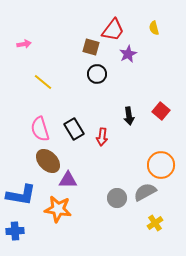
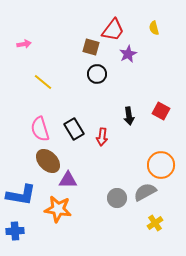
red square: rotated 12 degrees counterclockwise
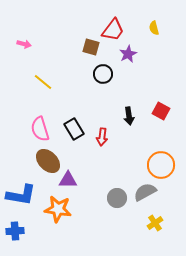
pink arrow: rotated 24 degrees clockwise
black circle: moved 6 px right
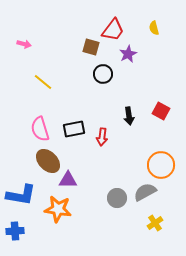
black rectangle: rotated 70 degrees counterclockwise
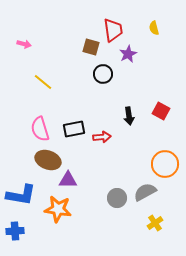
red trapezoid: rotated 45 degrees counterclockwise
red arrow: rotated 102 degrees counterclockwise
brown ellipse: moved 1 px up; rotated 25 degrees counterclockwise
orange circle: moved 4 px right, 1 px up
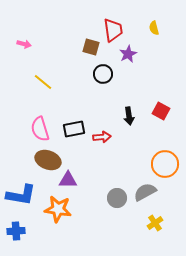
blue cross: moved 1 px right
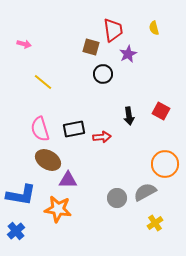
brown ellipse: rotated 10 degrees clockwise
blue cross: rotated 36 degrees counterclockwise
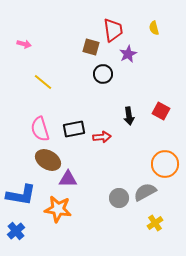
purple triangle: moved 1 px up
gray circle: moved 2 px right
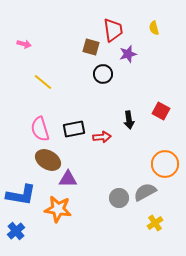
purple star: rotated 12 degrees clockwise
black arrow: moved 4 px down
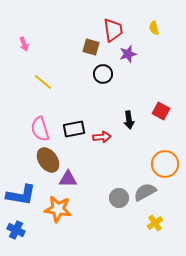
pink arrow: rotated 56 degrees clockwise
brown ellipse: rotated 25 degrees clockwise
blue cross: moved 1 px up; rotated 24 degrees counterclockwise
